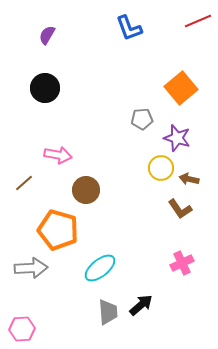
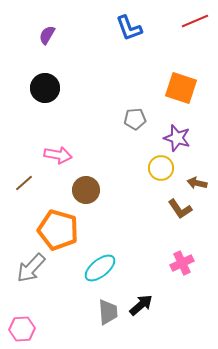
red line: moved 3 px left
orange square: rotated 32 degrees counterclockwise
gray pentagon: moved 7 px left
brown arrow: moved 8 px right, 4 px down
gray arrow: rotated 136 degrees clockwise
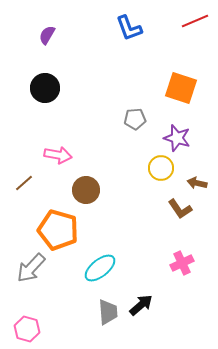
pink hexagon: moved 5 px right; rotated 20 degrees clockwise
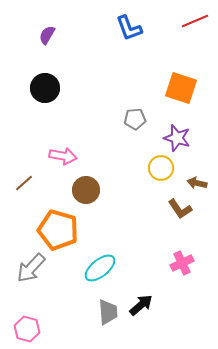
pink arrow: moved 5 px right, 1 px down
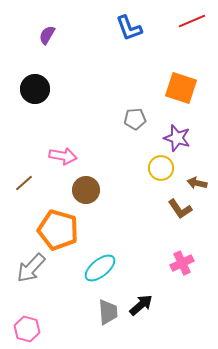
red line: moved 3 px left
black circle: moved 10 px left, 1 px down
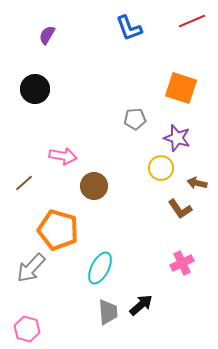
brown circle: moved 8 px right, 4 px up
cyan ellipse: rotated 24 degrees counterclockwise
